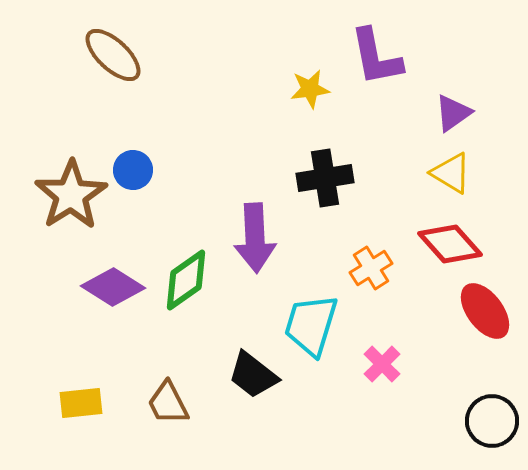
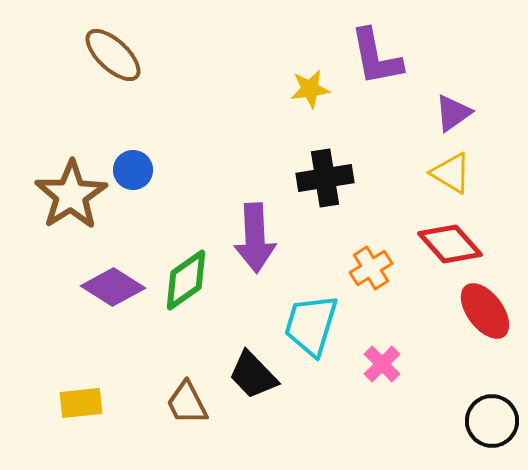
black trapezoid: rotated 8 degrees clockwise
brown trapezoid: moved 19 px right
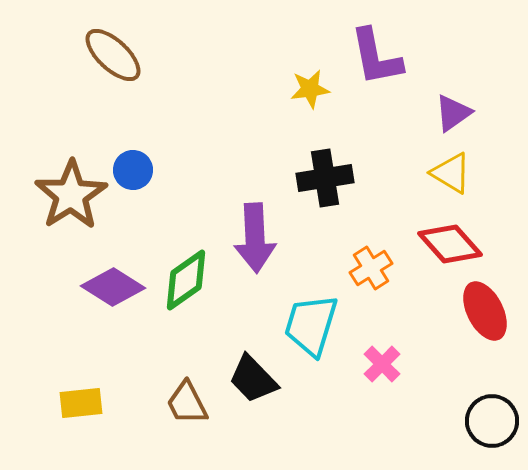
red ellipse: rotated 10 degrees clockwise
black trapezoid: moved 4 px down
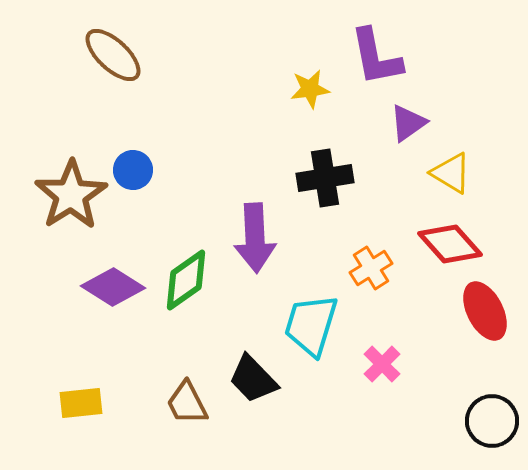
purple triangle: moved 45 px left, 10 px down
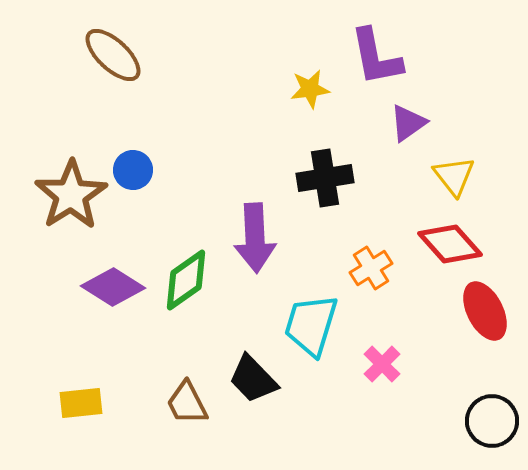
yellow triangle: moved 3 px right, 3 px down; rotated 21 degrees clockwise
